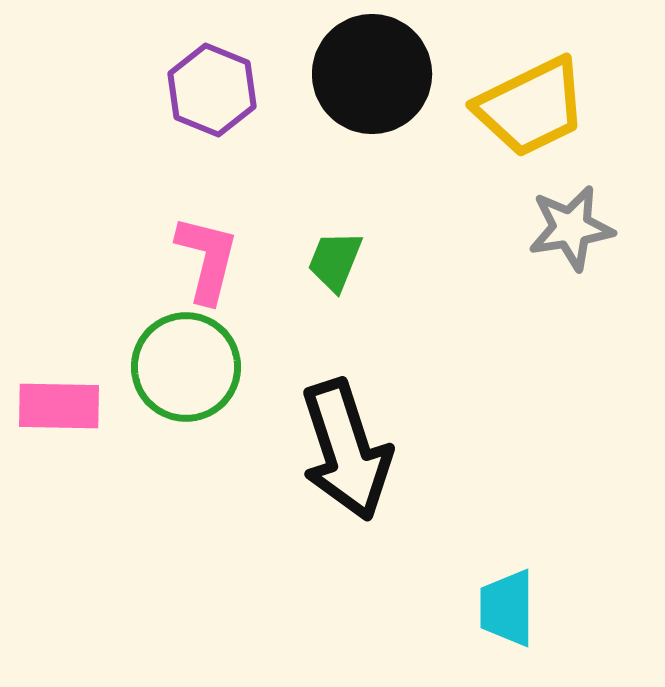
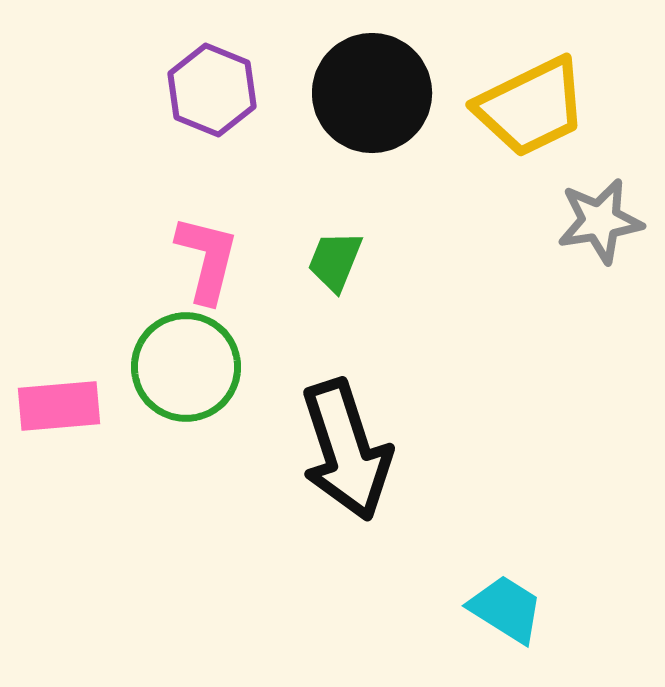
black circle: moved 19 px down
gray star: moved 29 px right, 7 px up
pink rectangle: rotated 6 degrees counterclockwise
cyan trapezoid: moved 1 px left, 1 px down; rotated 122 degrees clockwise
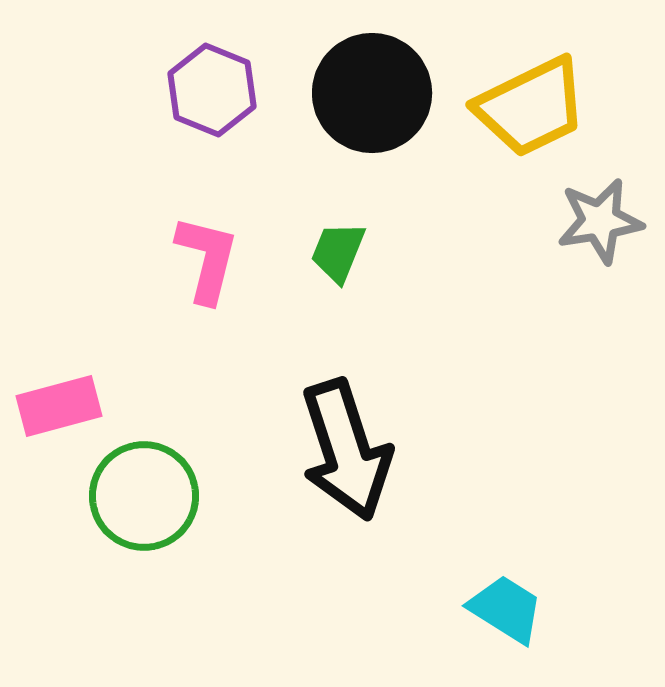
green trapezoid: moved 3 px right, 9 px up
green circle: moved 42 px left, 129 px down
pink rectangle: rotated 10 degrees counterclockwise
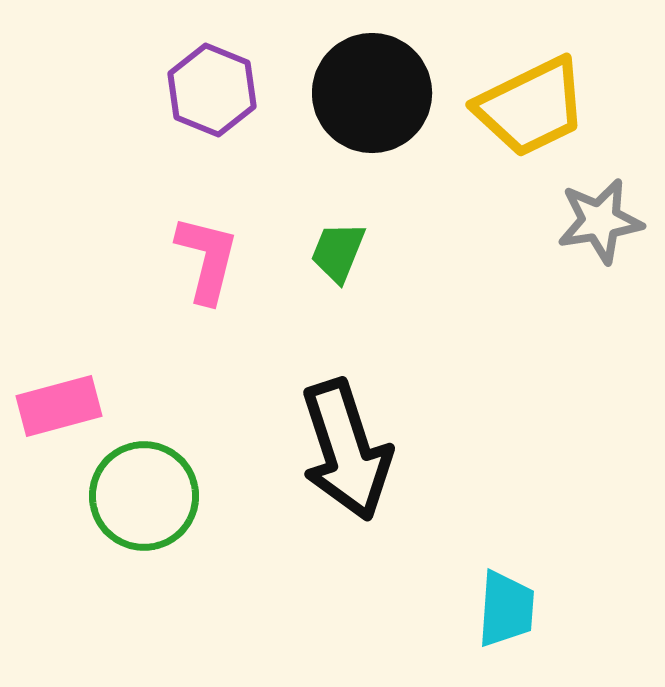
cyan trapezoid: rotated 62 degrees clockwise
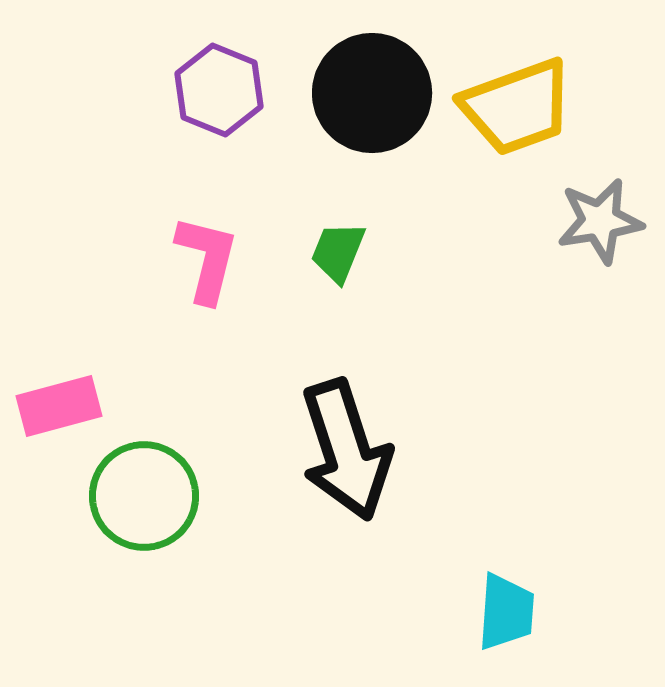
purple hexagon: moved 7 px right
yellow trapezoid: moved 14 px left; rotated 6 degrees clockwise
cyan trapezoid: moved 3 px down
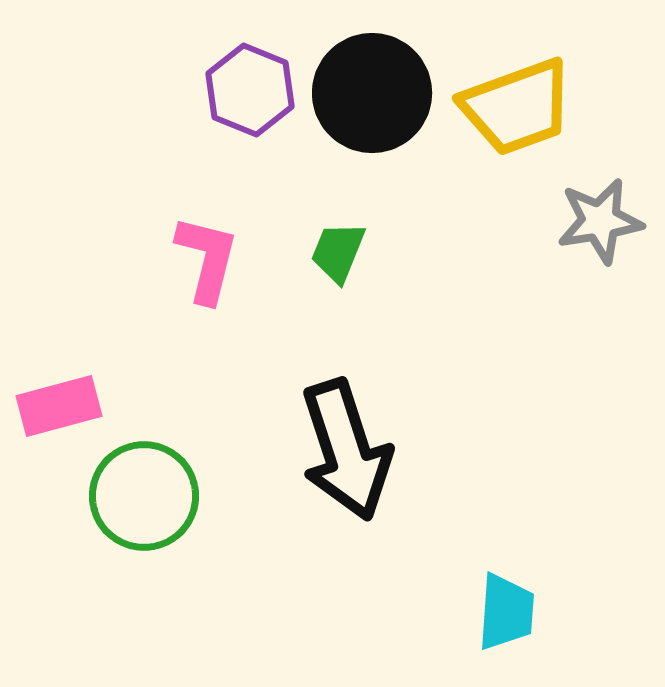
purple hexagon: moved 31 px right
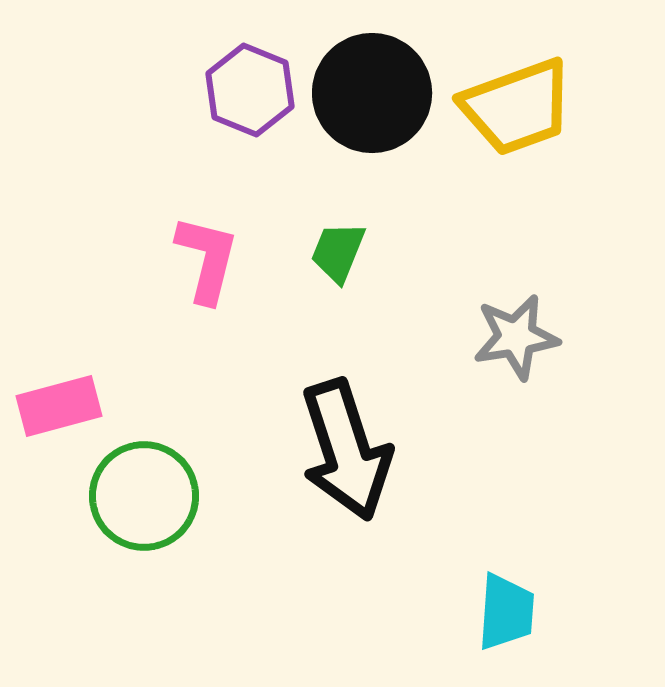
gray star: moved 84 px left, 116 px down
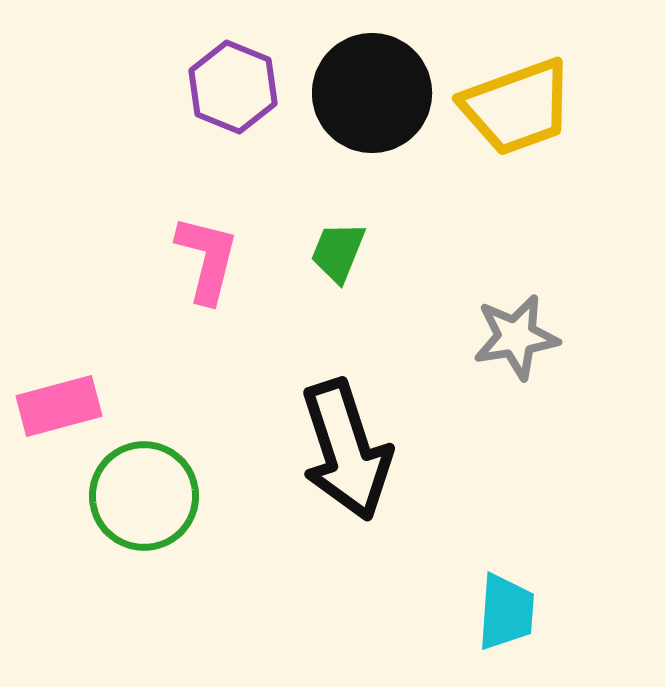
purple hexagon: moved 17 px left, 3 px up
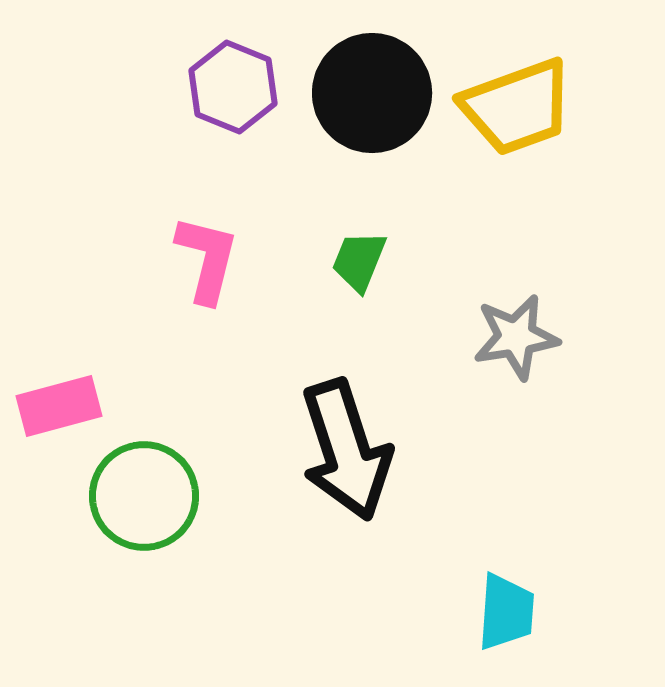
green trapezoid: moved 21 px right, 9 px down
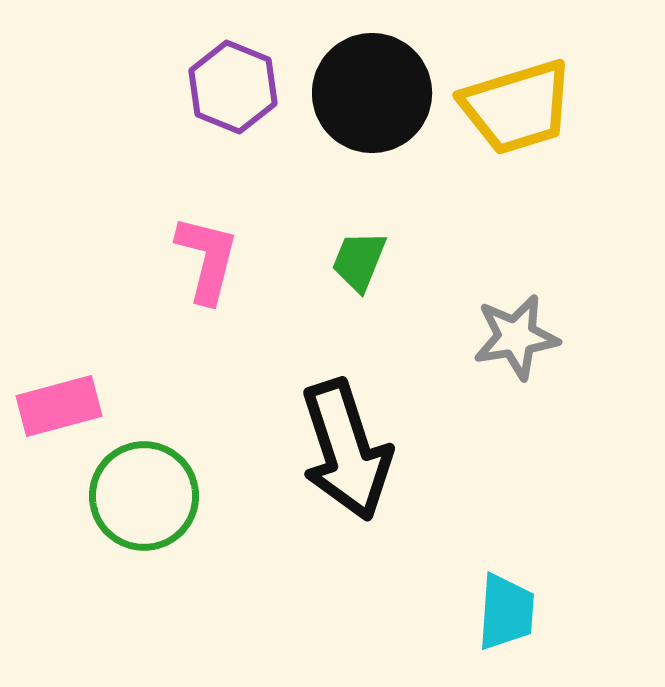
yellow trapezoid: rotated 3 degrees clockwise
